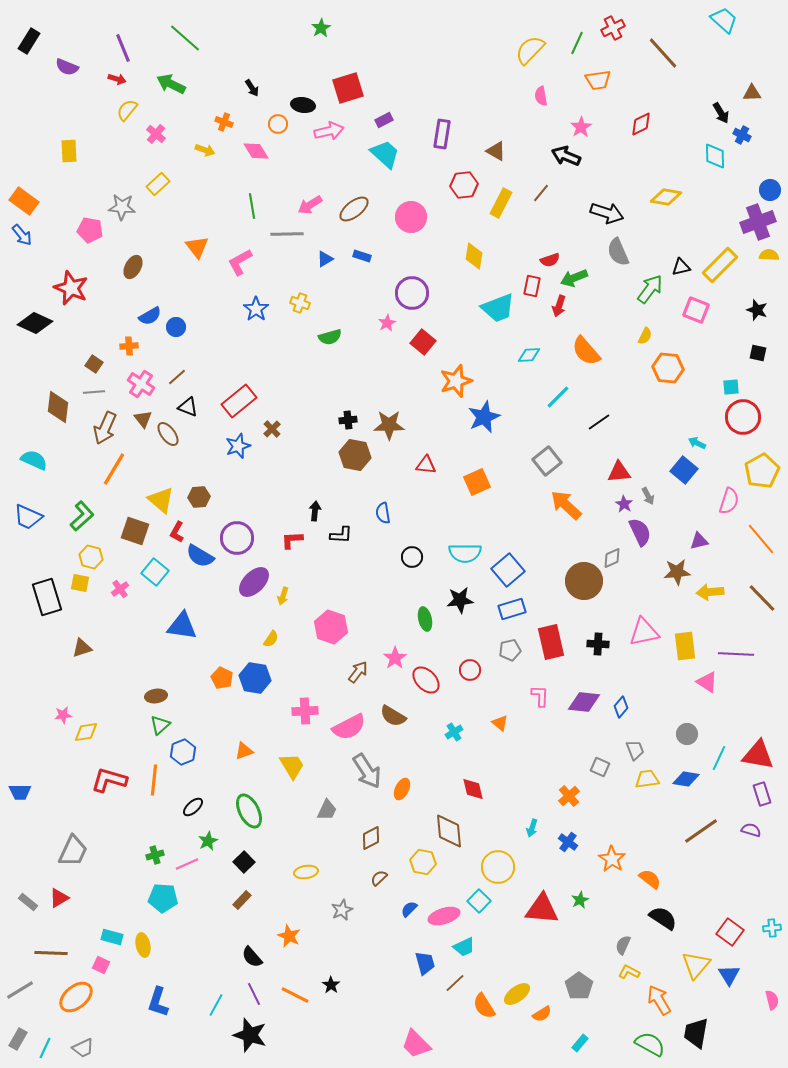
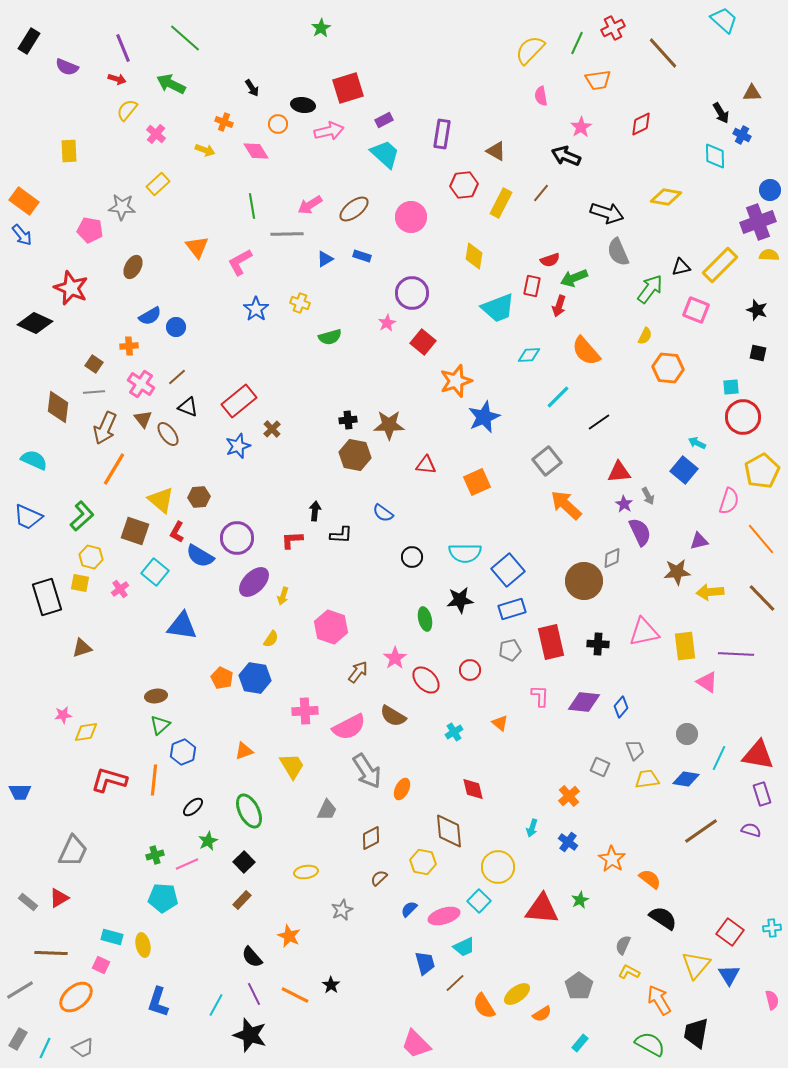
blue semicircle at (383, 513): rotated 45 degrees counterclockwise
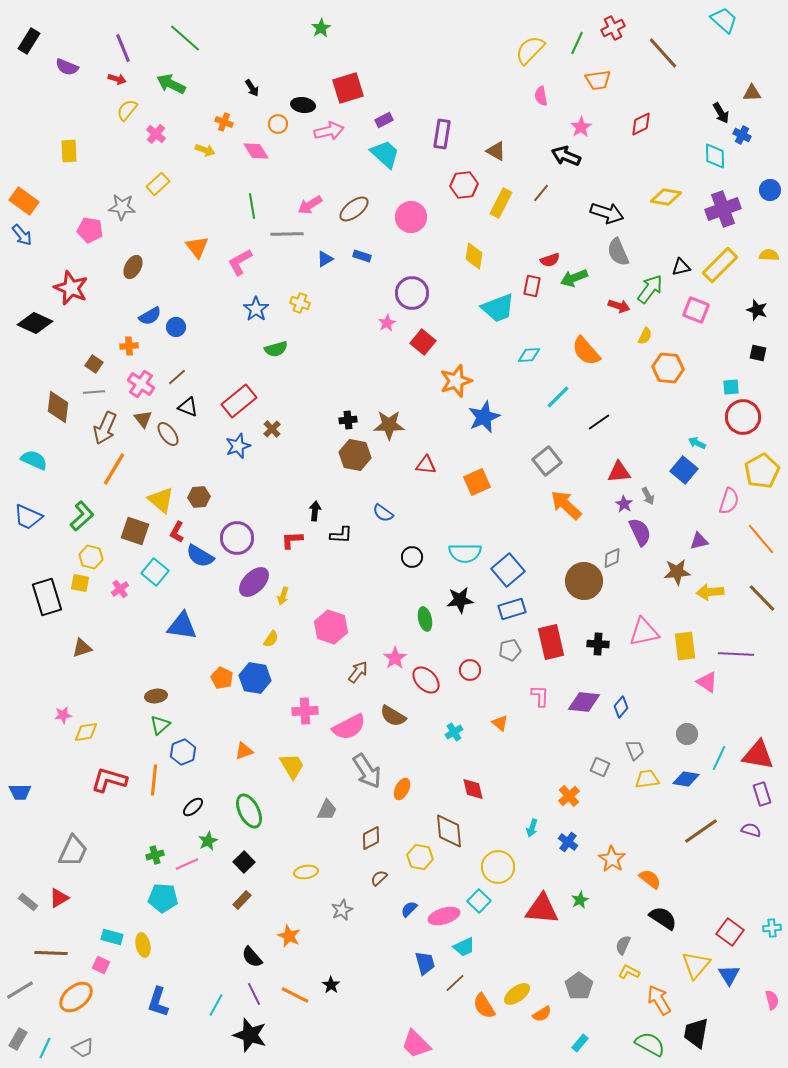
purple cross at (758, 222): moved 35 px left, 13 px up
red arrow at (559, 306): moved 60 px right; rotated 90 degrees counterclockwise
green semicircle at (330, 337): moved 54 px left, 12 px down
yellow hexagon at (423, 862): moved 3 px left, 5 px up
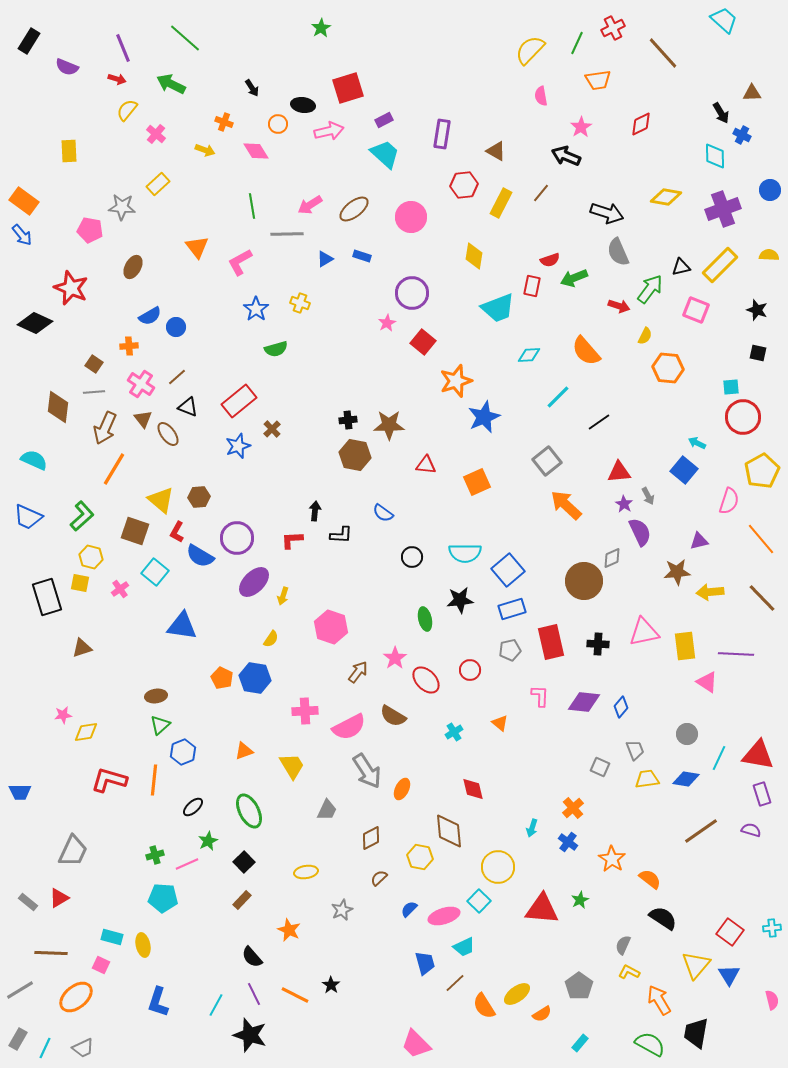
orange cross at (569, 796): moved 4 px right, 12 px down
orange star at (289, 936): moved 6 px up
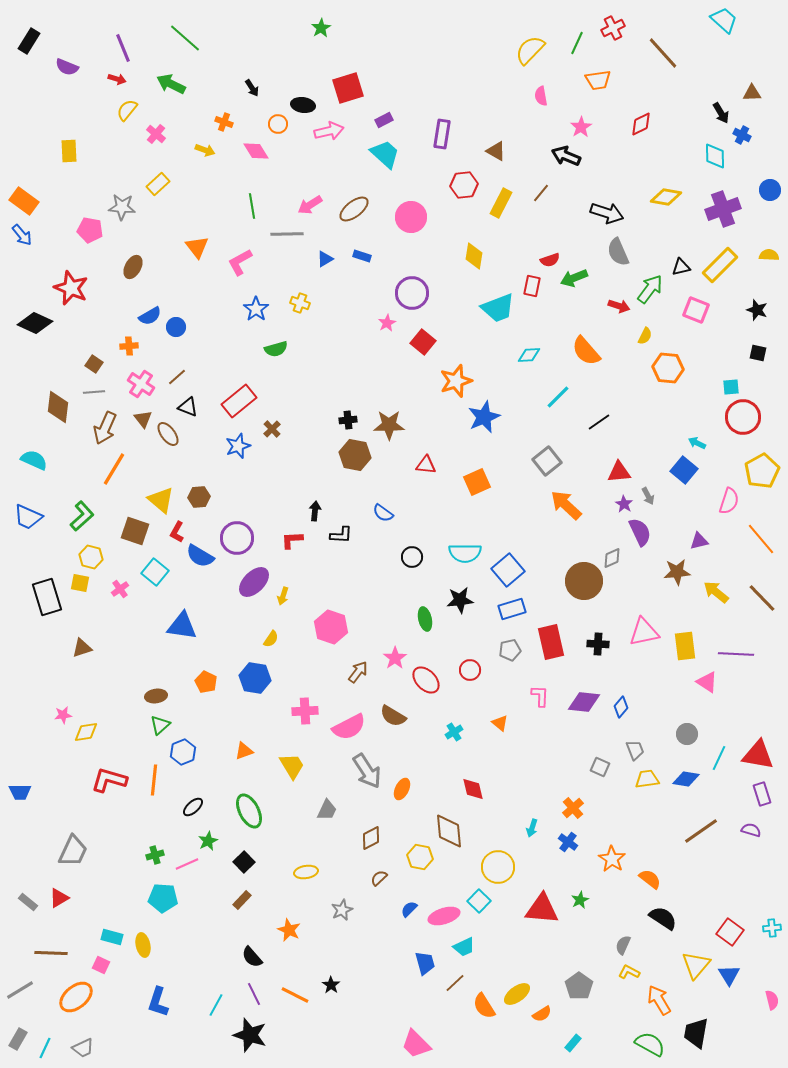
yellow arrow at (710, 592): moved 6 px right; rotated 44 degrees clockwise
orange pentagon at (222, 678): moved 16 px left, 4 px down
cyan rectangle at (580, 1043): moved 7 px left
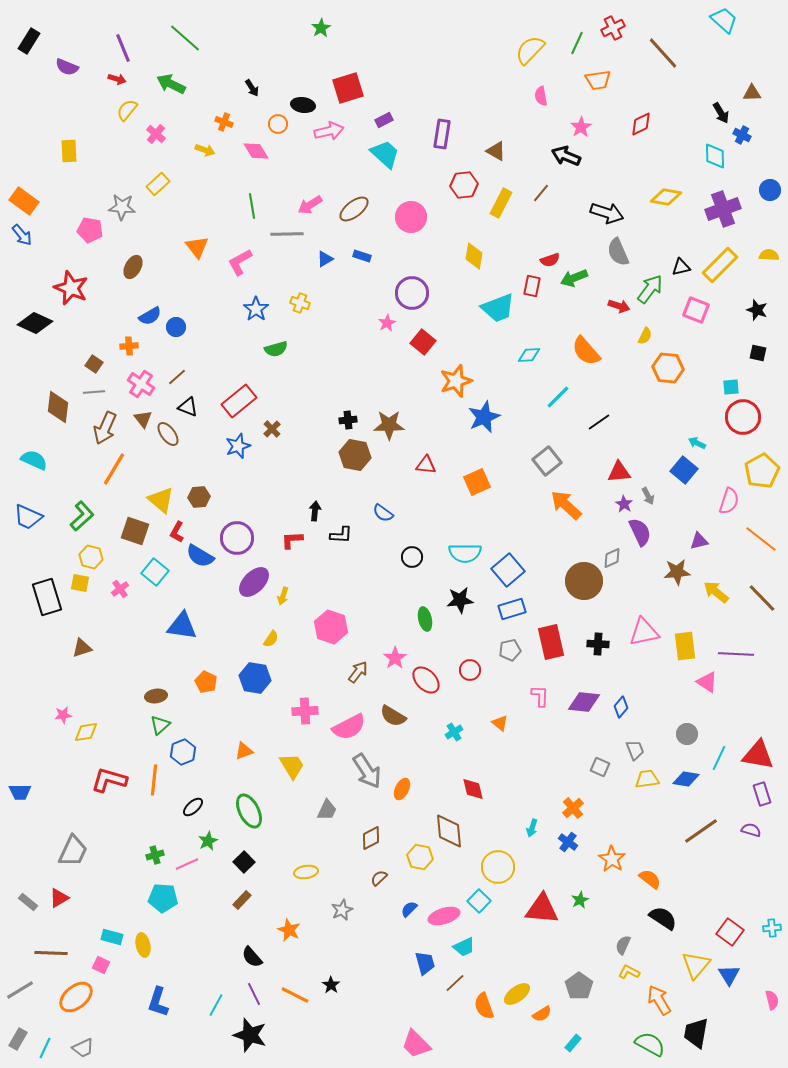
orange line at (761, 539): rotated 12 degrees counterclockwise
orange semicircle at (484, 1006): rotated 12 degrees clockwise
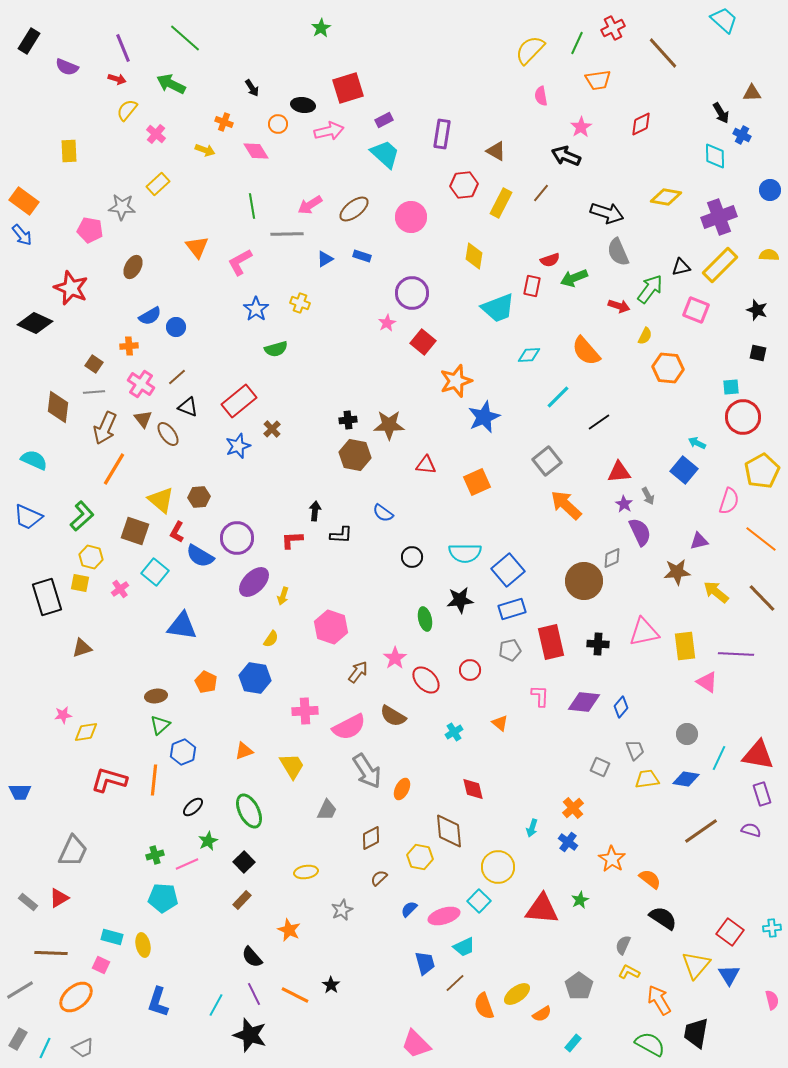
purple cross at (723, 209): moved 4 px left, 8 px down
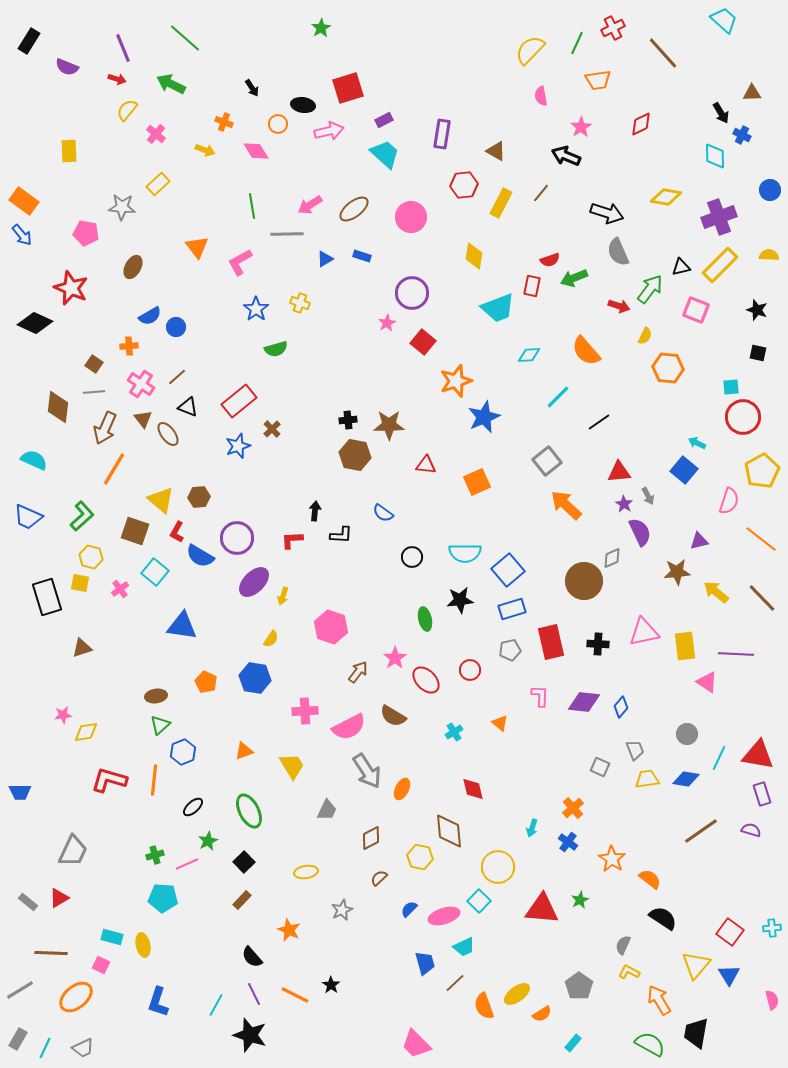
pink pentagon at (90, 230): moved 4 px left, 3 px down
